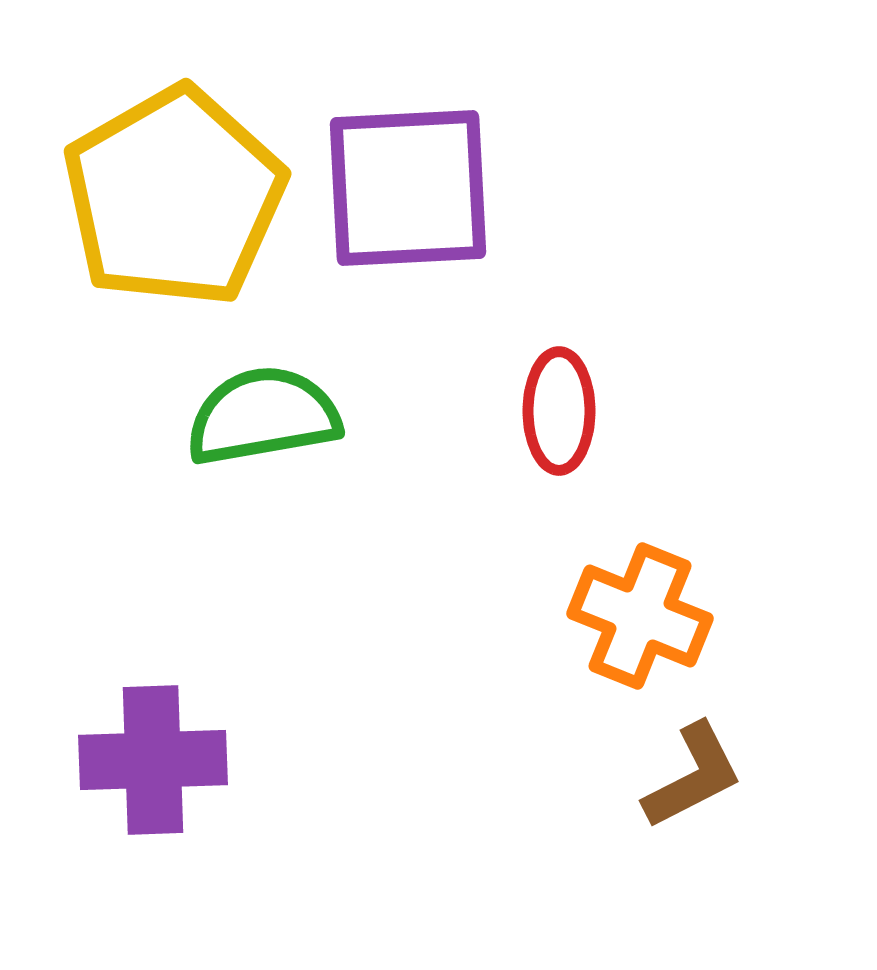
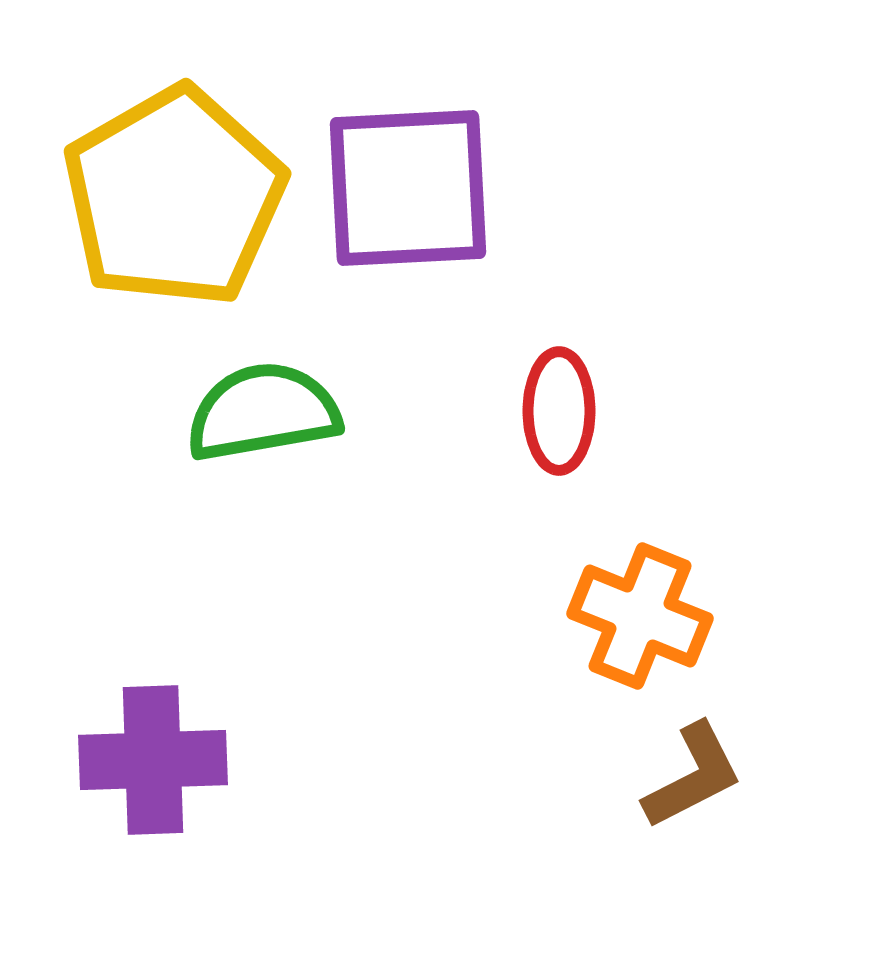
green semicircle: moved 4 px up
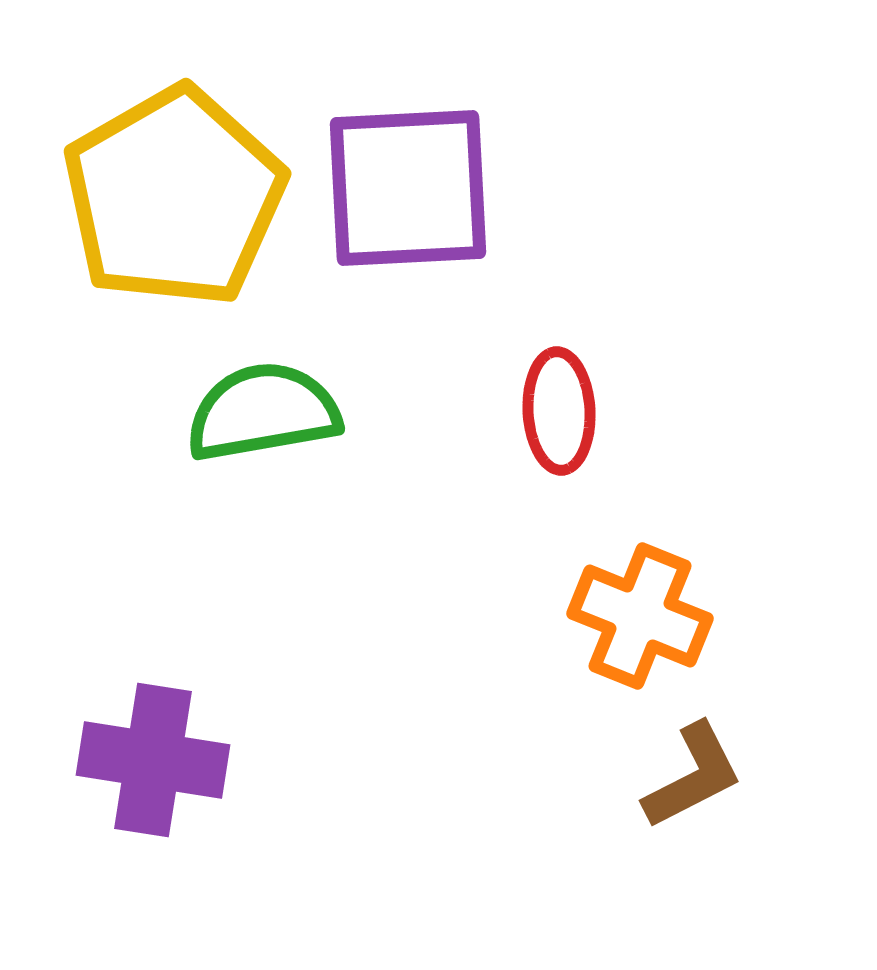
red ellipse: rotated 3 degrees counterclockwise
purple cross: rotated 11 degrees clockwise
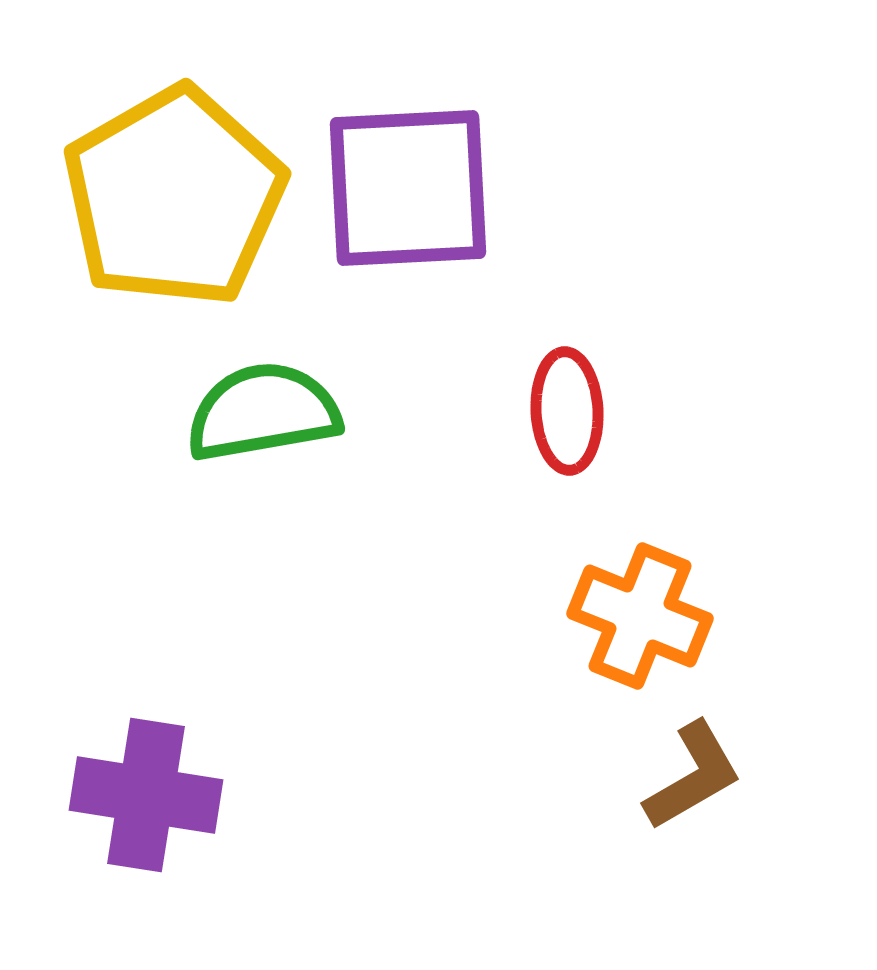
red ellipse: moved 8 px right
purple cross: moved 7 px left, 35 px down
brown L-shape: rotated 3 degrees counterclockwise
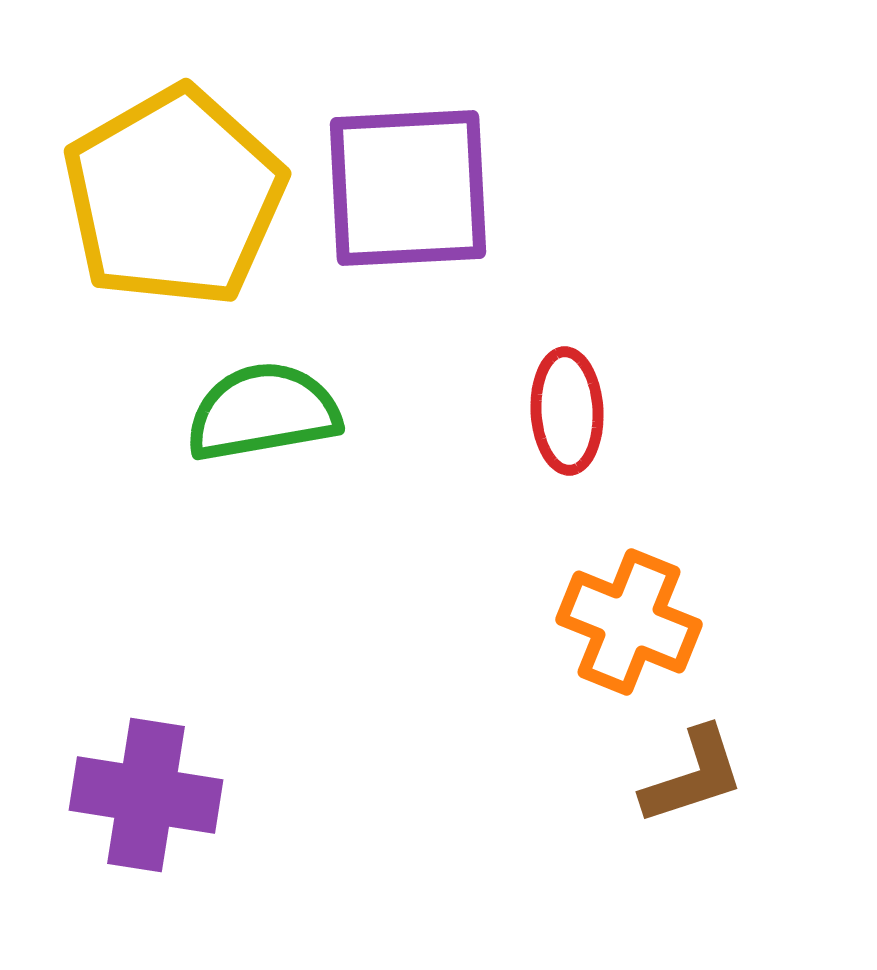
orange cross: moved 11 px left, 6 px down
brown L-shape: rotated 12 degrees clockwise
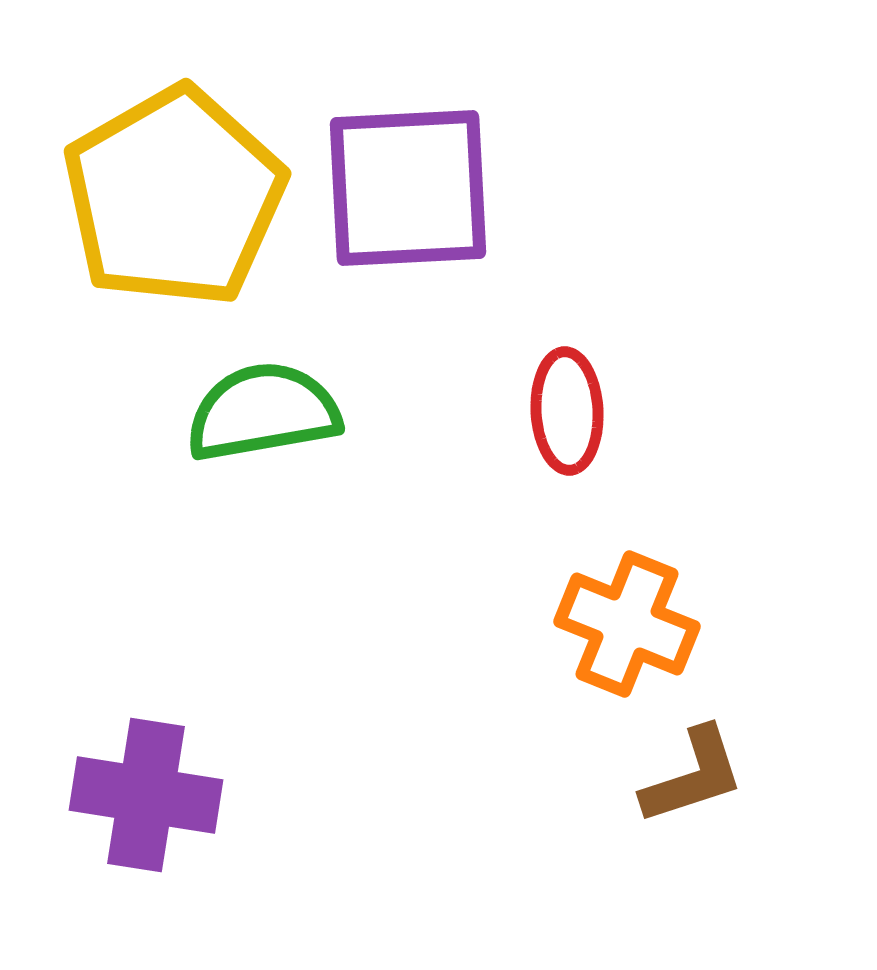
orange cross: moved 2 px left, 2 px down
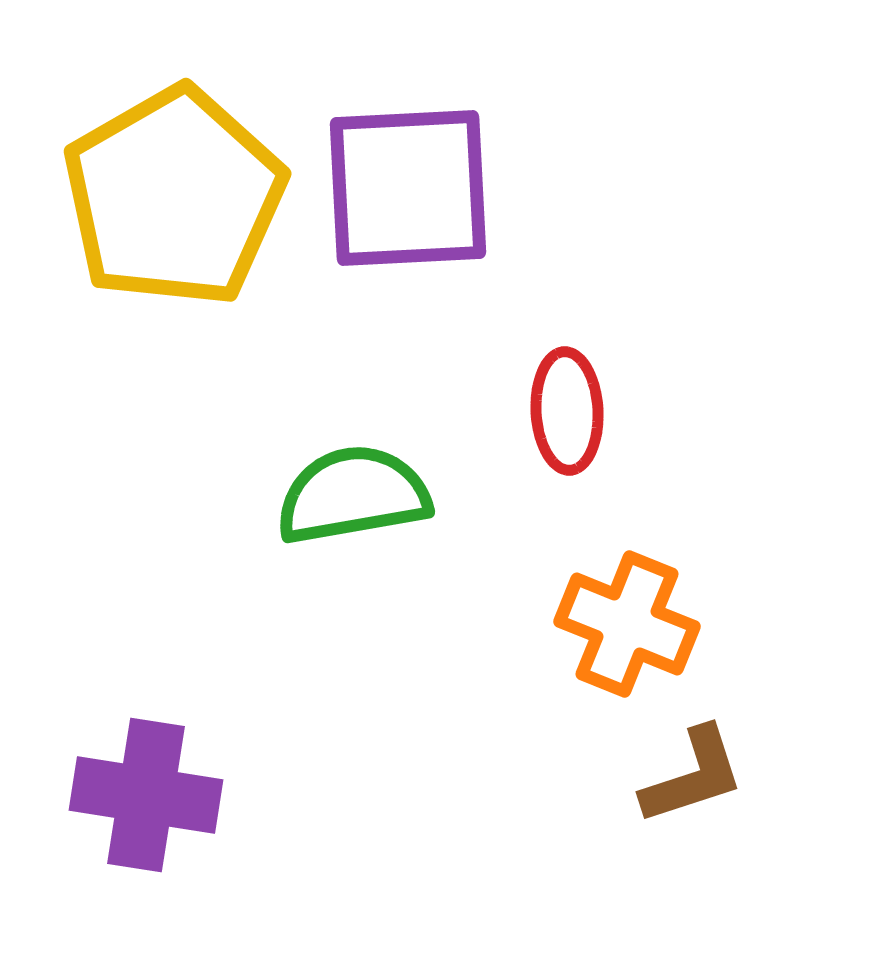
green semicircle: moved 90 px right, 83 px down
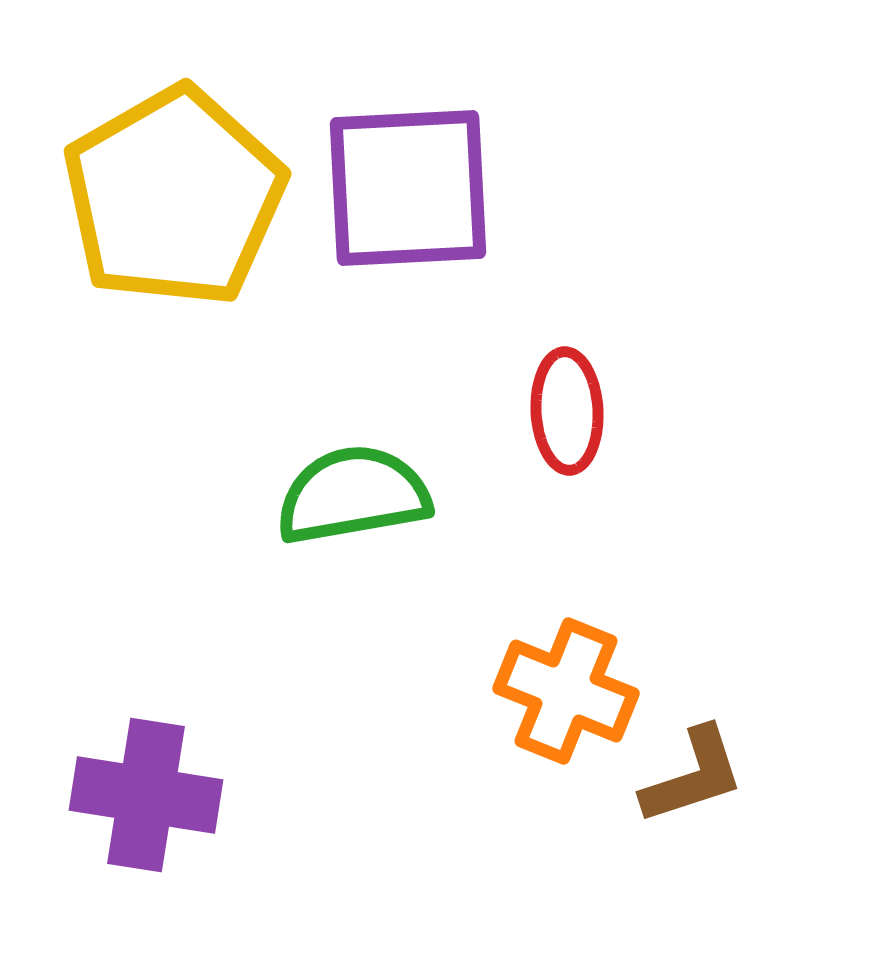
orange cross: moved 61 px left, 67 px down
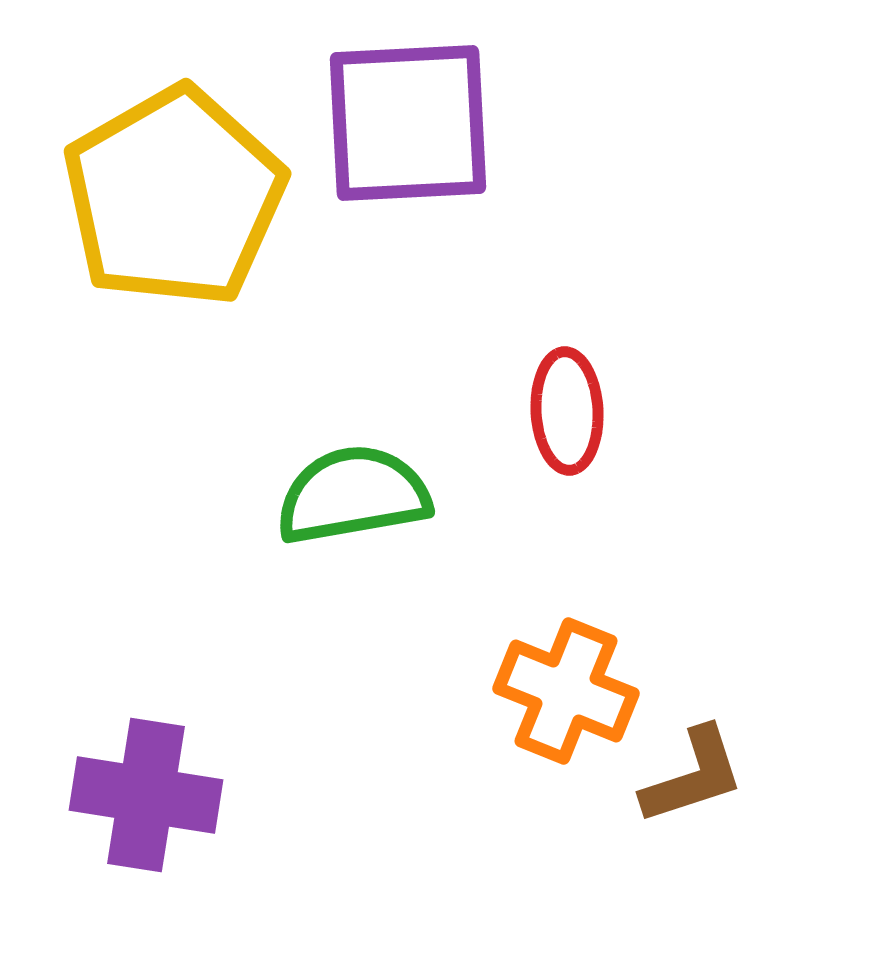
purple square: moved 65 px up
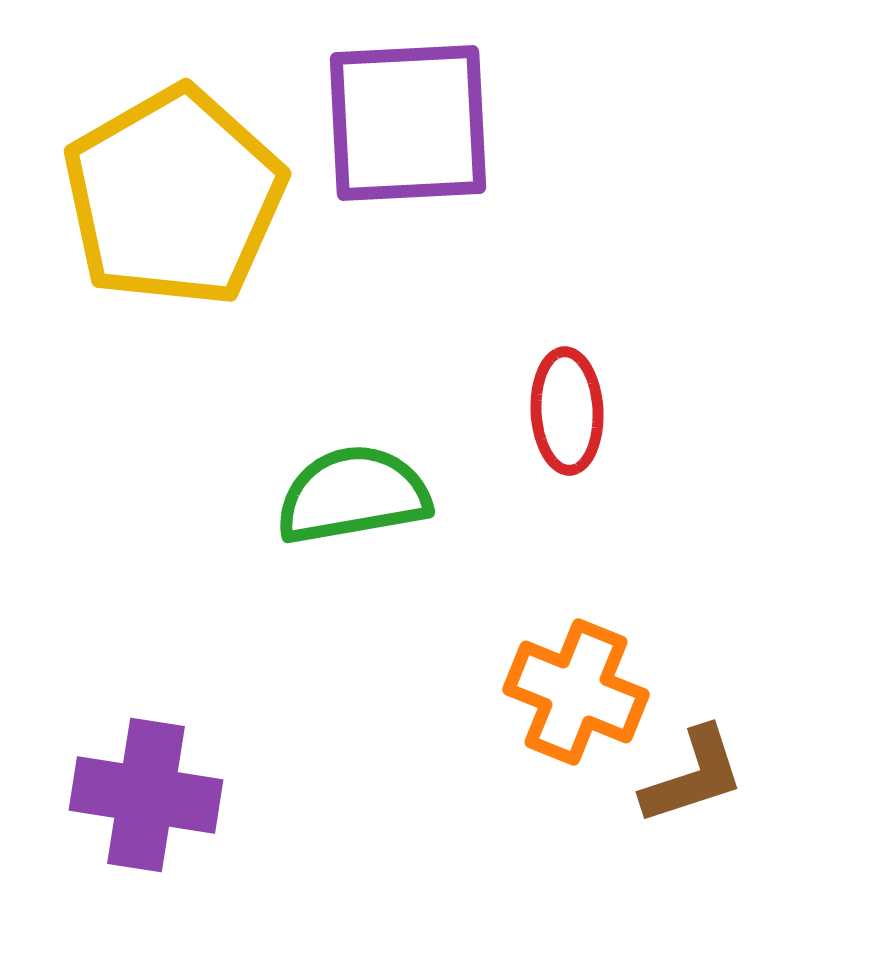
orange cross: moved 10 px right, 1 px down
